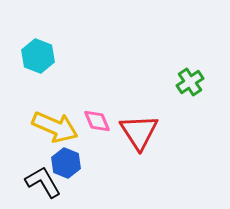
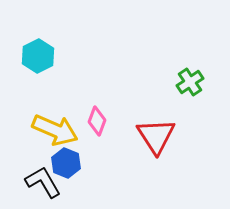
cyan hexagon: rotated 12 degrees clockwise
pink diamond: rotated 44 degrees clockwise
yellow arrow: moved 3 px down
red triangle: moved 17 px right, 4 px down
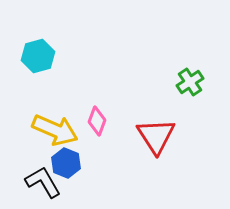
cyan hexagon: rotated 12 degrees clockwise
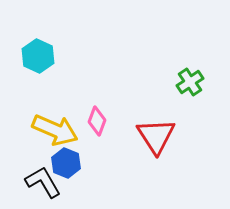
cyan hexagon: rotated 20 degrees counterclockwise
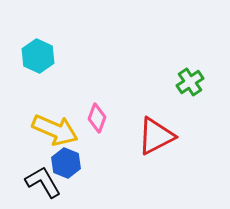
pink diamond: moved 3 px up
red triangle: rotated 36 degrees clockwise
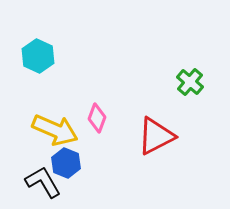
green cross: rotated 16 degrees counterclockwise
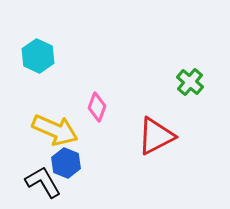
pink diamond: moved 11 px up
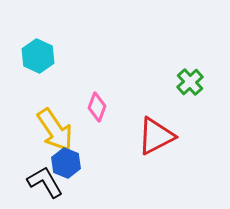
green cross: rotated 8 degrees clockwise
yellow arrow: rotated 33 degrees clockwise
black L-shape: moved 2 px right
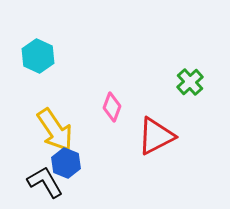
pink diamond: moved 15 px right
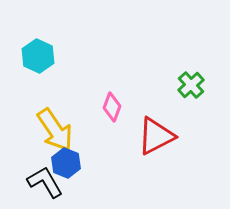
green cross: moved 1 px right, 3 px down
